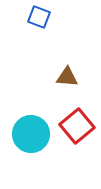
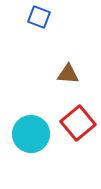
brown triangle: moved 1 px right, 3 px up
red square: moved 1 px right, 3 px up
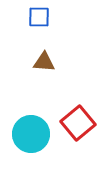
blue square: rotated 20 degrees counterclockwise
brown triangle: moved 24 px left, 12 px up
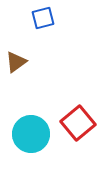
blue square: moved 4 px right, 1 px down; rotated 15 degrees counterclockwise
brown triangle: moved 28 px left; rotated 40 degrees counterclockwise
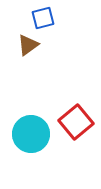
brown triangle: moved 12 px right, 17 px up
red square: moved 2 px left, 1 px up
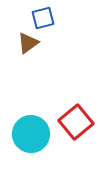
brown triangle: moved 2 px up
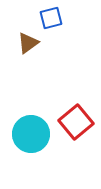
blue square: moved 8 px right
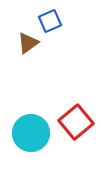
blue square: moved 1 px left, 3 px down; rotated 10 degrees counterclockwise
cyan circle: moved 1 px up
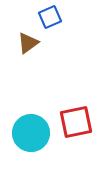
blue square: moved 4 px up
red square: rotated 28 degrees clockwise
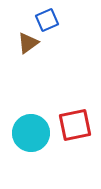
blue square: moved 3 px left, 3 px down
red square: moved 1 px left, 3 px down
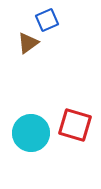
red square: rotated 28 degrees clockwise
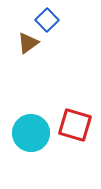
blue square: rotated 20 degrees counterclockwise
